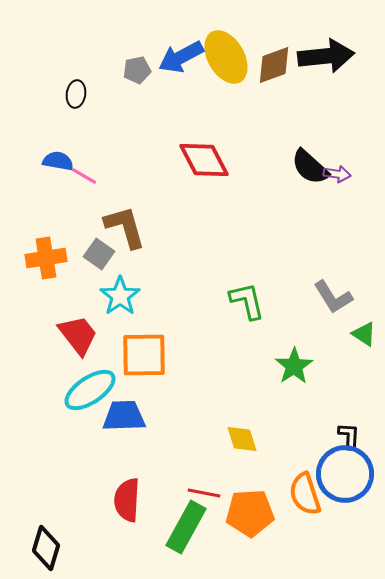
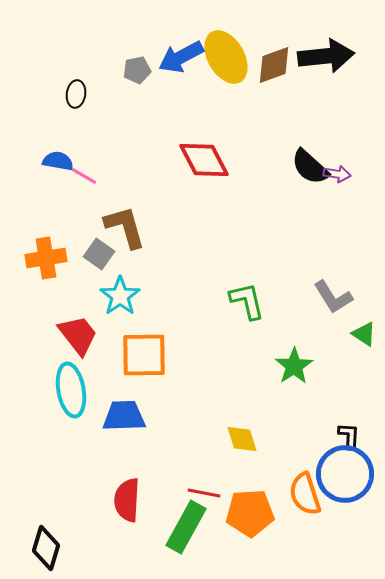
cyan ellipse: moved 19 px left; rotated 66 degrees counterclockwise
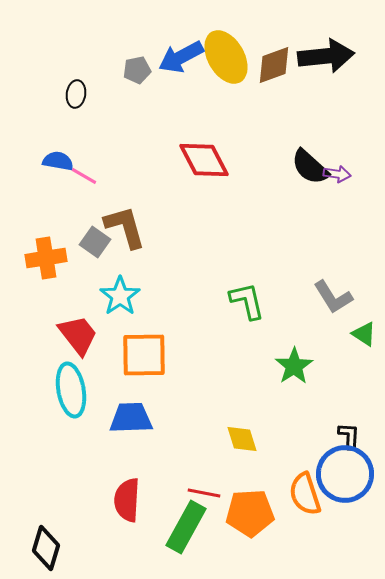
gray square: moved 4 px left, 12 px up
blue trapezoid: moved 7 px right, 2 px down
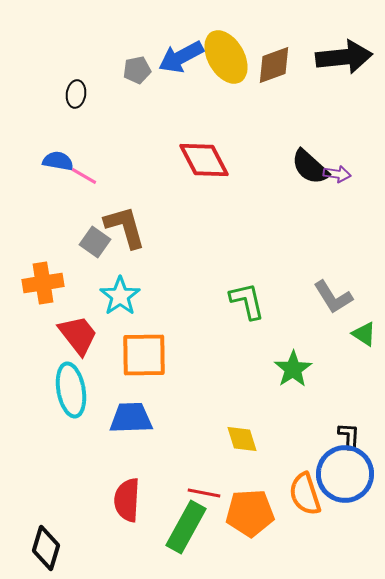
black arrow: moved 18 px right, 1 px down
orange cross: moved 3 px left, 25 px down
green star: moved 1 px left, 3 px down
